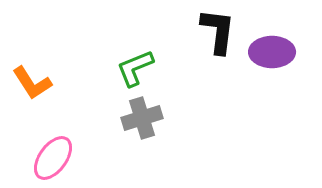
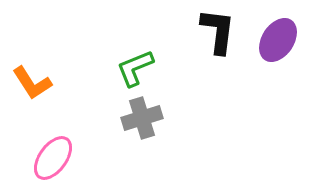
purple ellipse: moved 6 px right, 12 px up; rotated 57 degrees counterclockwise
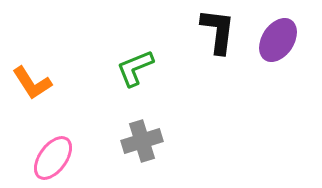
gray cross: moved 23 px down
